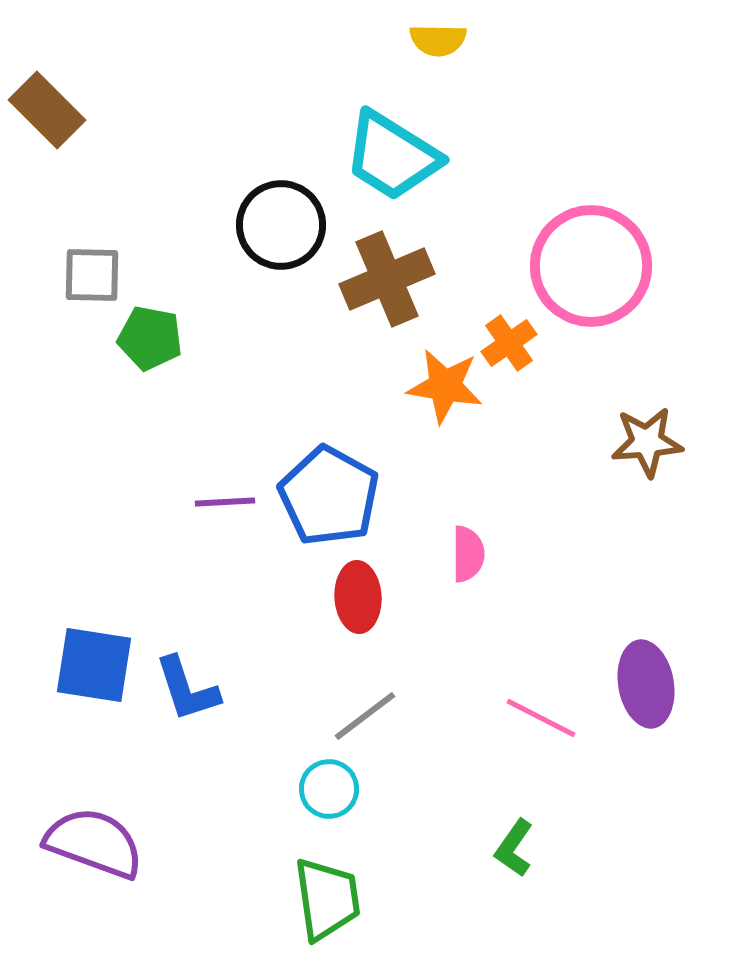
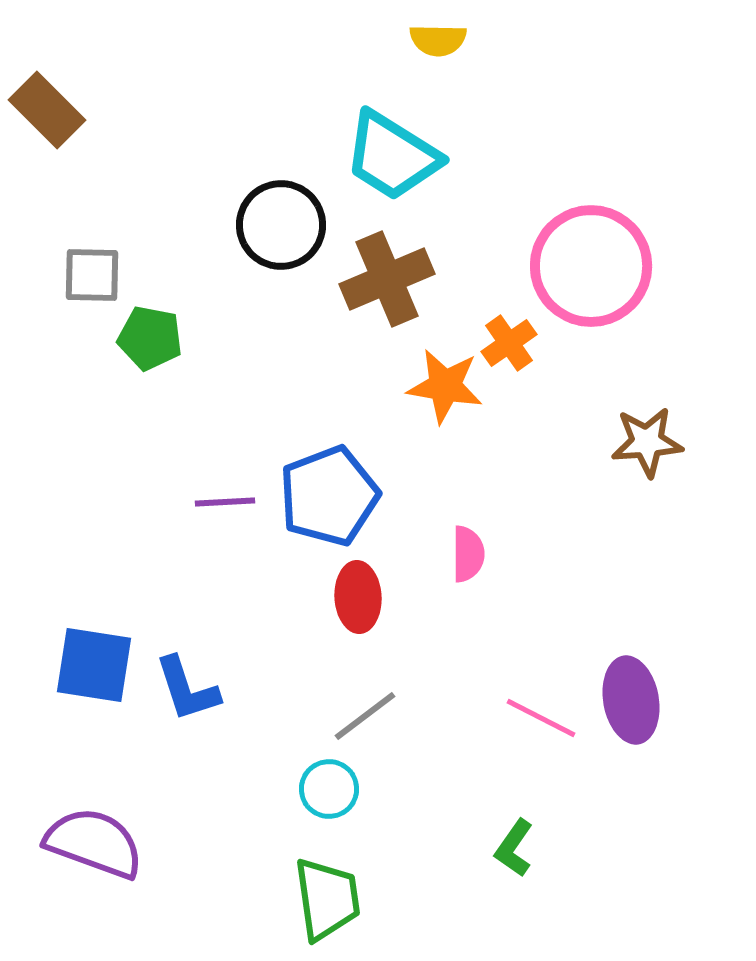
blue pentagon: rotated 22 degrees clockwise
purple ellipse: moved 15 px left, 16 px down
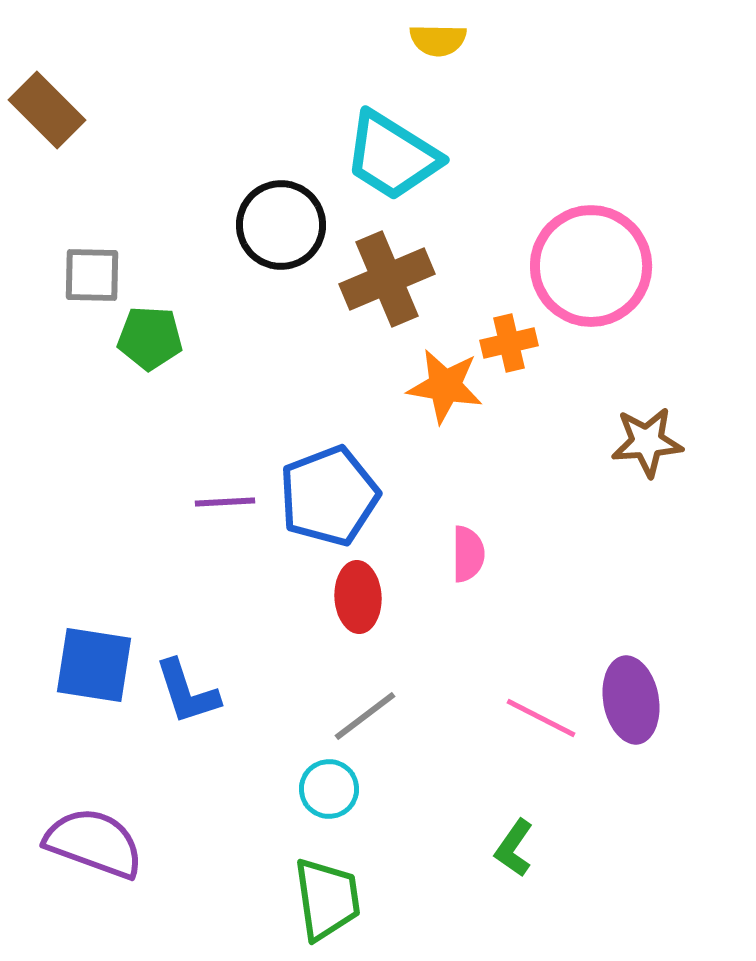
green pentagon: rotated 8 degrees counterclockwise
orange cross: rotated 22 degrees clockwise
blue L-shape: moved 3 px down
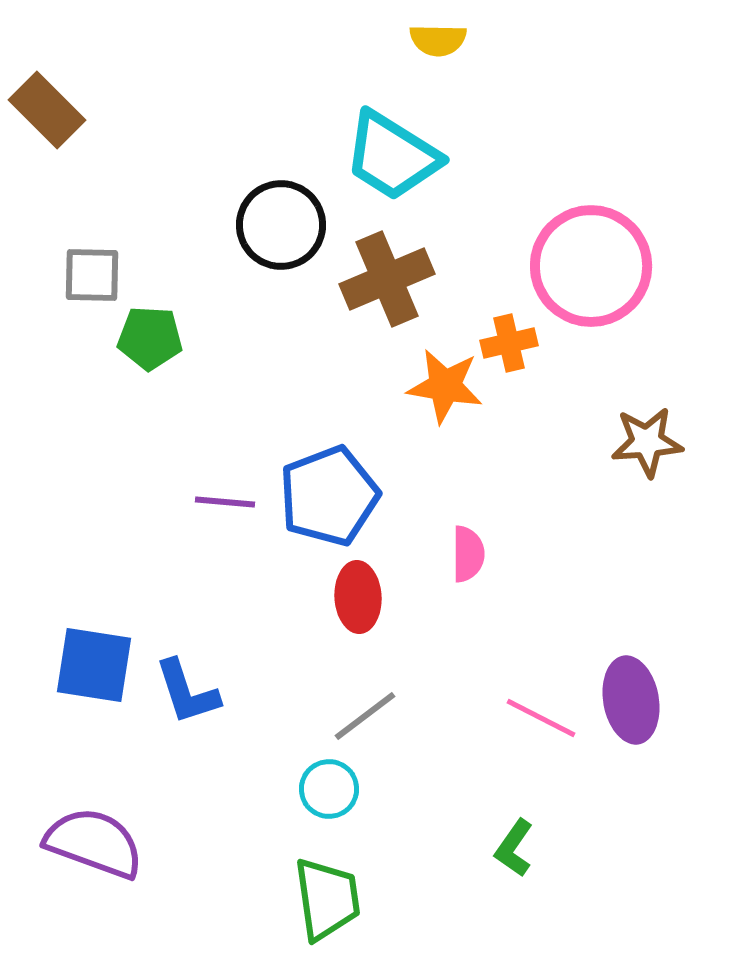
purple line: rotated 8 degrees clockwise
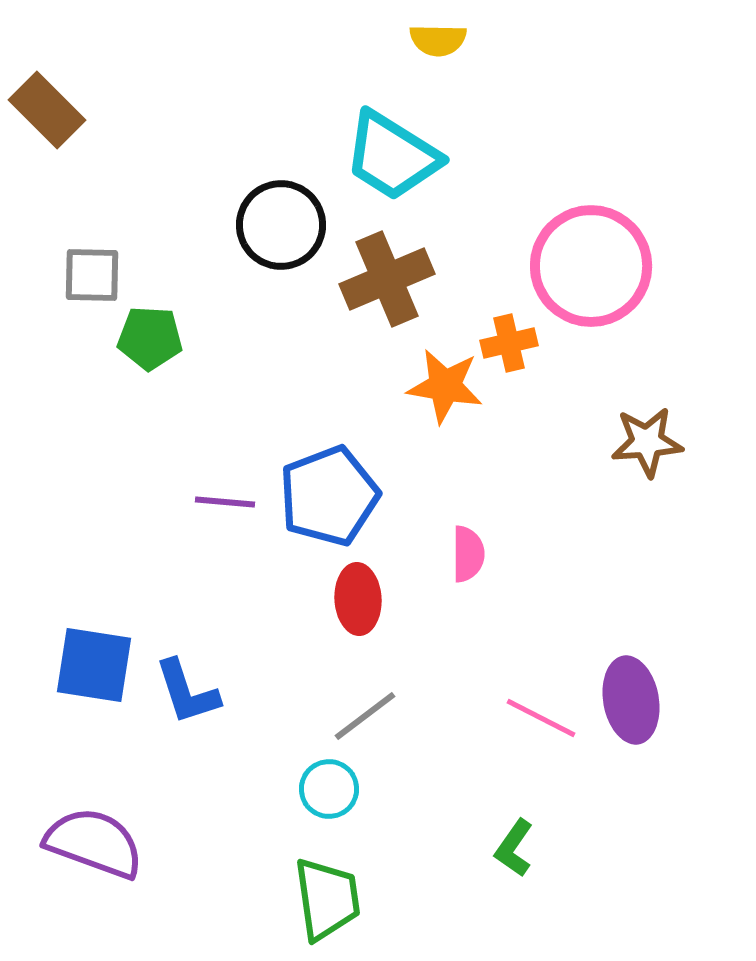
red ellipse: moved 2 px down
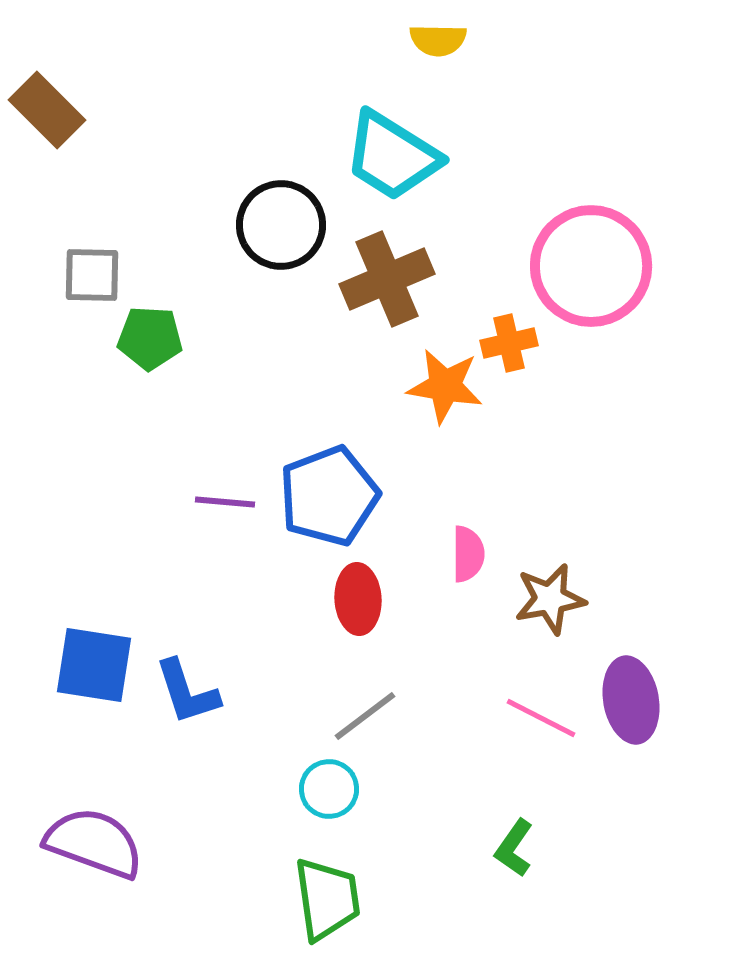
brown star: moved 97 px left, 157 px down; rotated 6 degrees counterclockwise
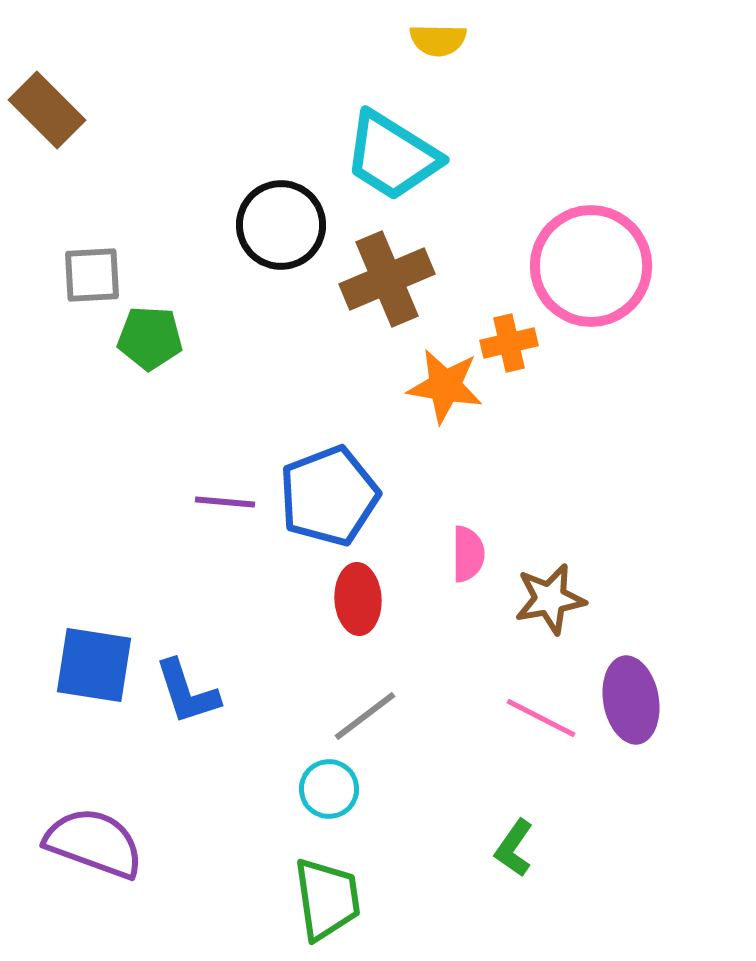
gray square: rotated 4 degrees counterclockwise
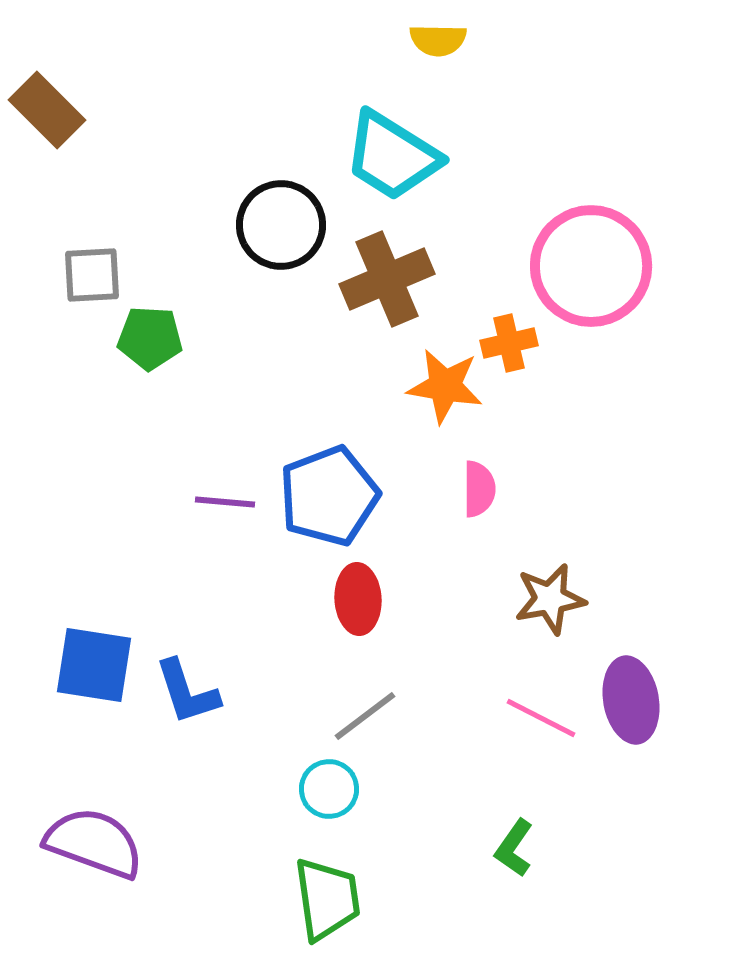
pink semicircle: moved 11 px right, 65 px up
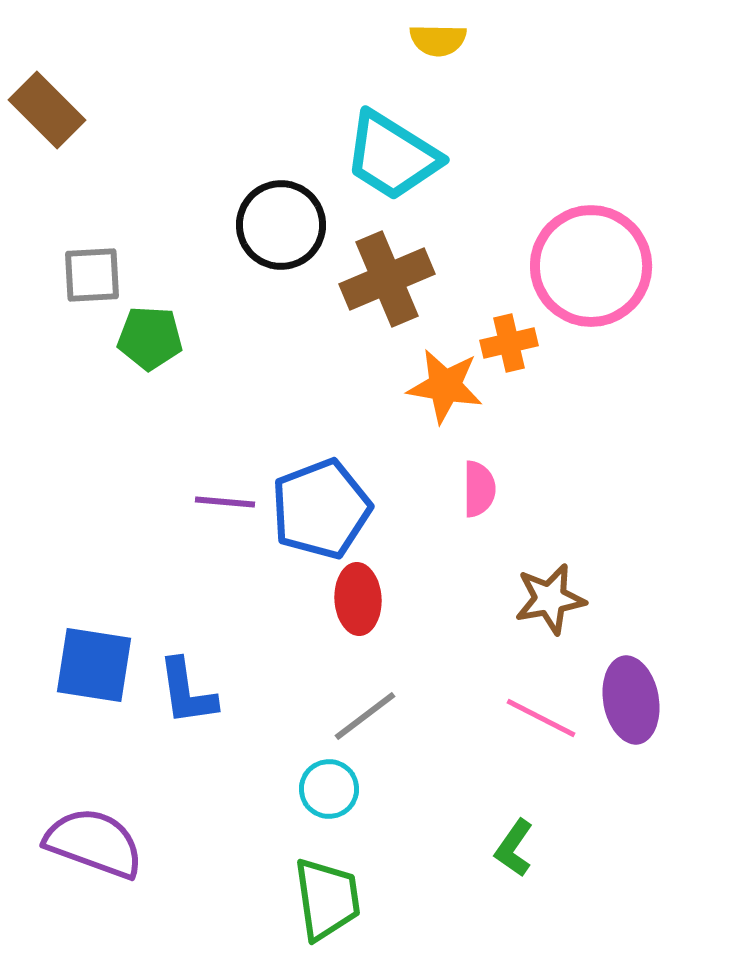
blue pentagon: moved 8 px left, 13 px down
blue L-shape: rotated 10 degrees clockwise
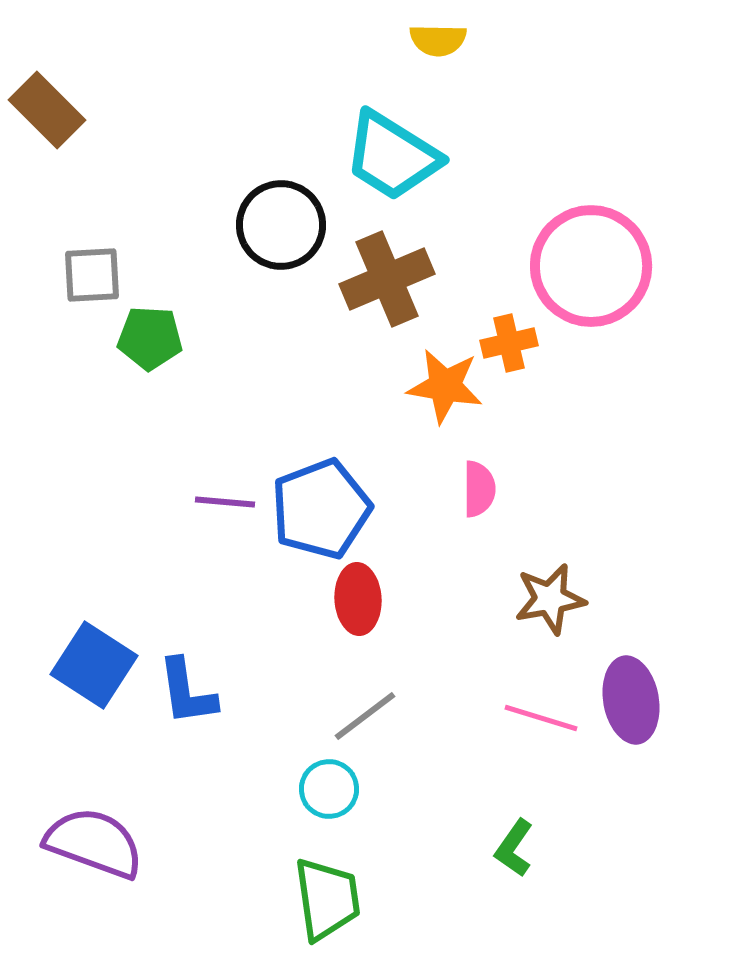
blue square: rotated 24 degrees clockwise
pink line: rotated 10 degrees counterclockwise
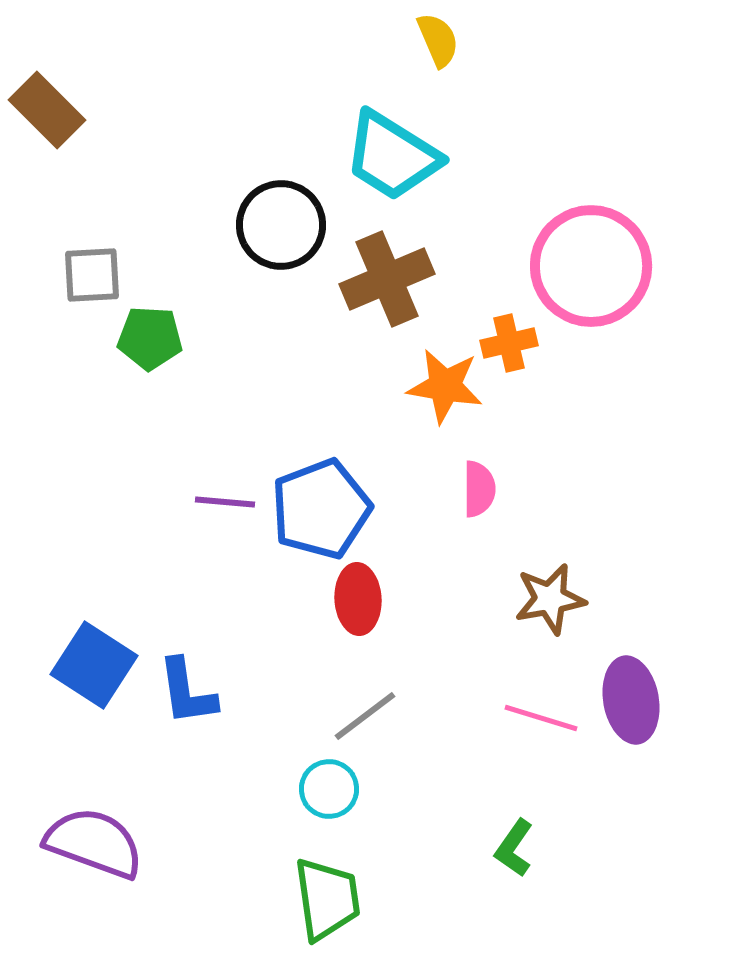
yellow semicircle: rotated 114 degrees counterclockwise
